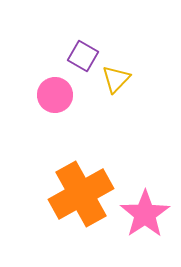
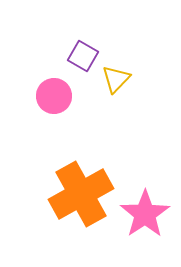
pink circle: moved 1 px left, 1 px down
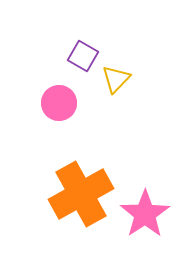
pink circle: moved 5 px right, 7 px down
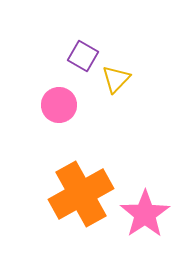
pink circle: moved 2 px down
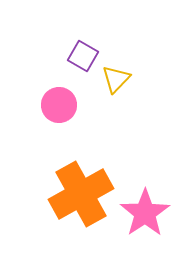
pink star: moved 1 px up
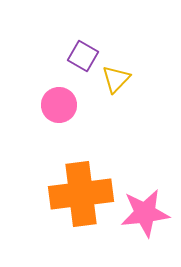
orange cross: rotated 22 degrees clockwise
pink star: rotated 27 degrees clockwise
